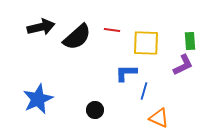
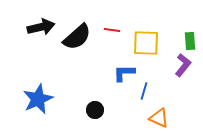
purple L-shape: rotated 25 degrees counterclockwise
blue L-shape: moved 2 px left
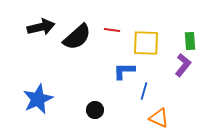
blue L-shape: moved 2 px up
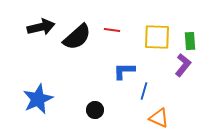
yellow square: moved 11 px right, 6 px up
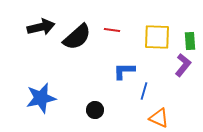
blue star: moved 3 px right, 1 px up; rotated 12 degrees clockwise
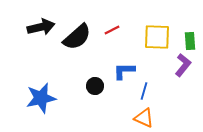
red line: rotated 35 degrees counterclockwise
black circle: moved 24 px up
orange triangle: moved 15 px left
